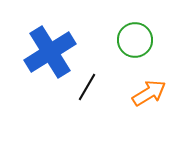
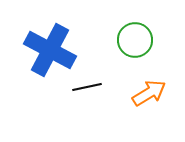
blue cross: moved 2 px up; rotated 30 degrees counterclockwise
black line: rotated 48 degrees clockwise
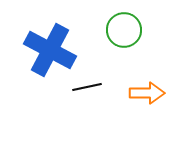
green circle: moved 11 px left, 10 px up
orange arrow: moved 2 px left; rotated 32 degrees clockwise
